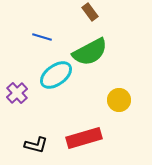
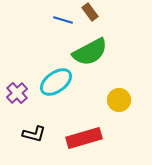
blue line: moved 21 px right, 17 px up
cyan ellipse: moved 7 px down
black L-shape: moved 2 px left, 11 px up
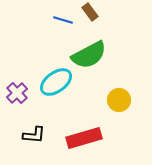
green semicircle: moved 1 px left, 3 px down
black L-shape: moved 1 px down; rotated 10 degrees counterclockwise
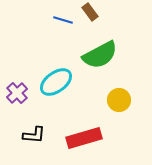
green semicircle: moved 11 px right
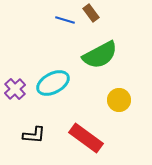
brown rectangle: moved 1 px right, 1 px down
blue line: moved 2 px right
cyan ellipse: moved 3 px left, 1 px down; rotated 8 degrees clockwise
purple cross: moved 2 px left, 4 px up
red rectangle: moved 2 px right; rotated 52 degrees clockwise
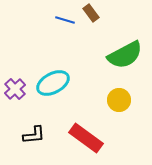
green semicircle: moved 25 px right
black L-shape: rotated 10 degrees counterclockwise
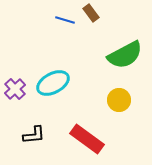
red rectangle: moved 1 px right, 1 px down
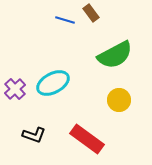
green semicircle: moved 10 px left
black L-shape: rotated 25 degrees clockwise
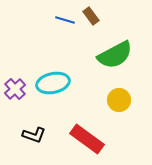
brown rectangle: moved 3 px down
cyan ellipse: rotated 16 degrees clockwise
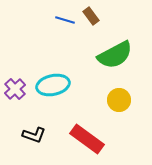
cyan ellipse: moved 2 px down
